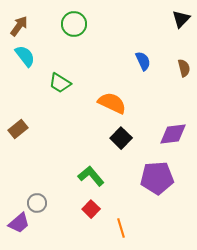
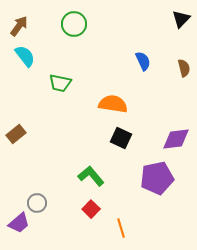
green trapezoid: rotated 20 degrees counterclockwise
orange semicircle: moved 1 px right, 1 px down; rotated 16 degrees counterclockwise
brown rectangle: moved 2 px left, 5 px down
purple diamond: moved 3 px right, 5 px down
black square: rotated 20 degrees counterclockwise
purple pentagon: rotated 8 degrees counterclockwise
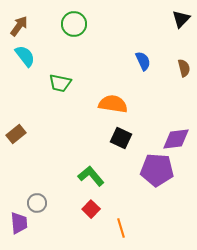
purple pentagon: moved 8 px up; rotated 16 degrees clockwise
purple trapezoid: rotated 55 degrees counterclockwise
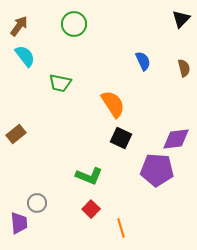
orange semicircle: rotated 48 degrees clockwise
green L-shape: moved 2 px left; rotated 152 degrees clockwise
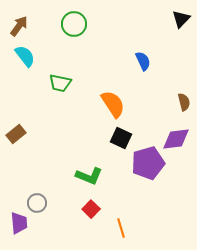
brown semicircle: moved 34 px down
purple pentagon: moved 9 px left, 7 px up; rotated 20 degrees counterclockwise
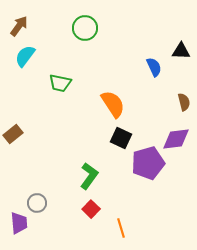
black triangle: moved 32 px down; rotated 48 degrees clockwise
green circle: moved 11 px right, 4 px down
cyan semicircle: rotated 105 degrees counterclockwise
blue semicircle: moved 11 px right, 6 px down
brown rectangle: moved 3 px left
green L-shape: rotated 76 degrees counterclockwise
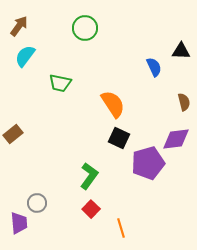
black square: moved 2 px left
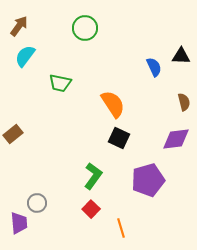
black triangle: moved 5 px down
purple pentagon: moved 17 px down
green L-shape: moved 4 px right
